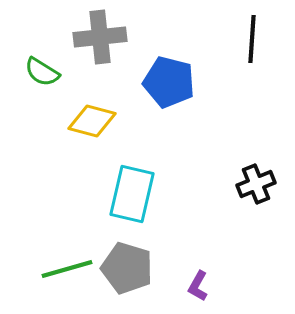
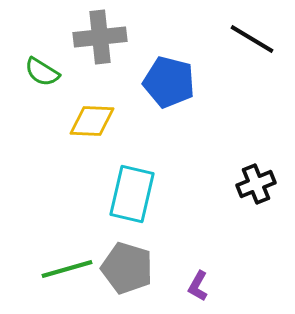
black line: rotated 63 degrees counterclockwise
yellow diamond: rotated 12 degrees counterclockwise
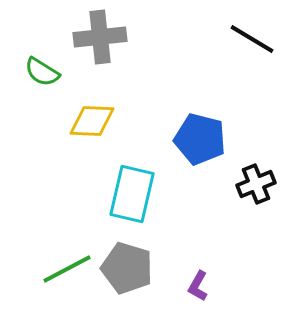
blue pentagon: moved 31 px right, 57 px down
green line: rotated 12 degrees counterclockwise
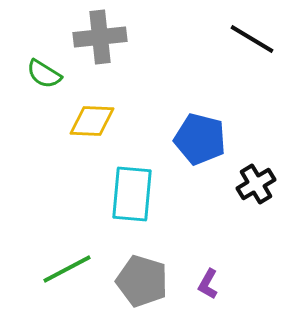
green semicircle: moved 2 px right, 2 px down
black cross: rotated 9 degrees counterclockwise
cyan rectangle: rotated 8 degrees counterclockwise
gray pentagon: moved 15 px right, 13 px down
purple L-shape: moved 10 px right, 2 px up
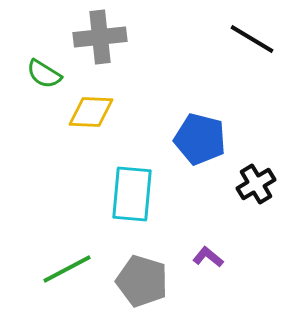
yellow diamond: moved 1 px left, 9 px up
purple L-shape: moved 27 px up; rotated 100 degrees clockwise
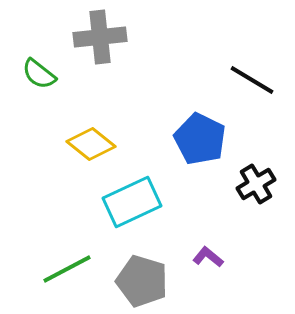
black line: moved 41 px down
green semicircle: moved 5 px left; rotated 6 degrees clockwise
yellow diamond: moved 32 px down; rotated 36 degrees clockwise
blue pentagon: rotated 12 degrees clockwise
cyan rectangle: moved 8 px down; rotated 60 degrees clockwise
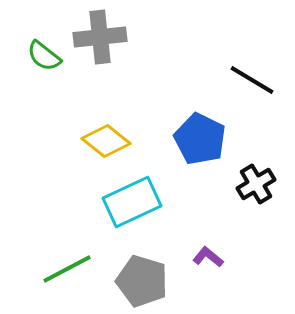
green semicircle: moved 5 px right, 18 px up
yellow diamond: moved 15 px right, 3 px up
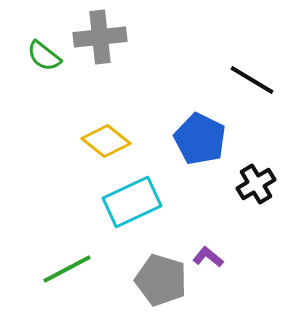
gray pentagon: moved 19 px right, 1 px up
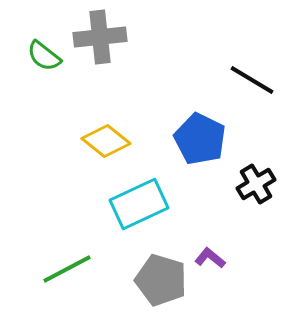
cyan rectangle: moved 7 px right, 2 px down
purple L-shape: moved 2 px right, 1 px down
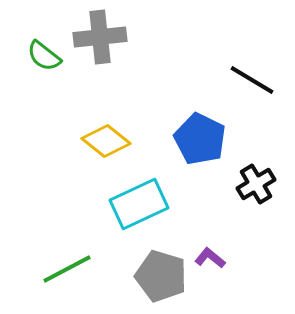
gray pentagon: moved 4 px up
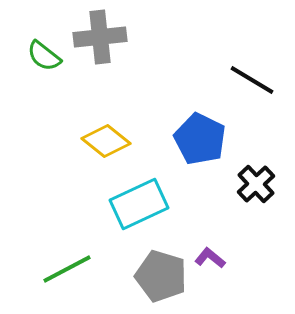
black cross: rotated 12 degrees counterclockwise
